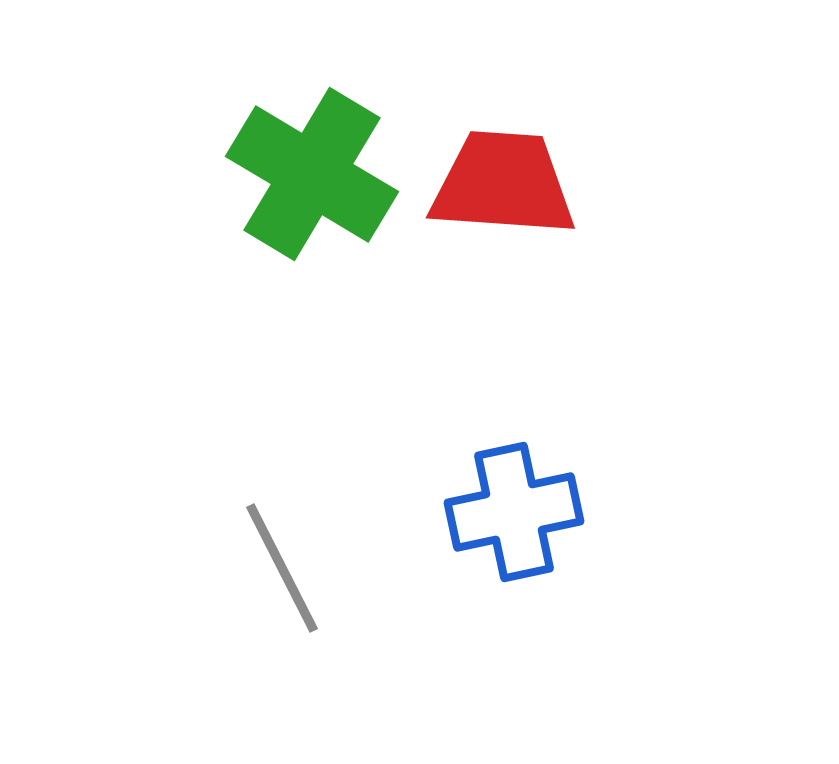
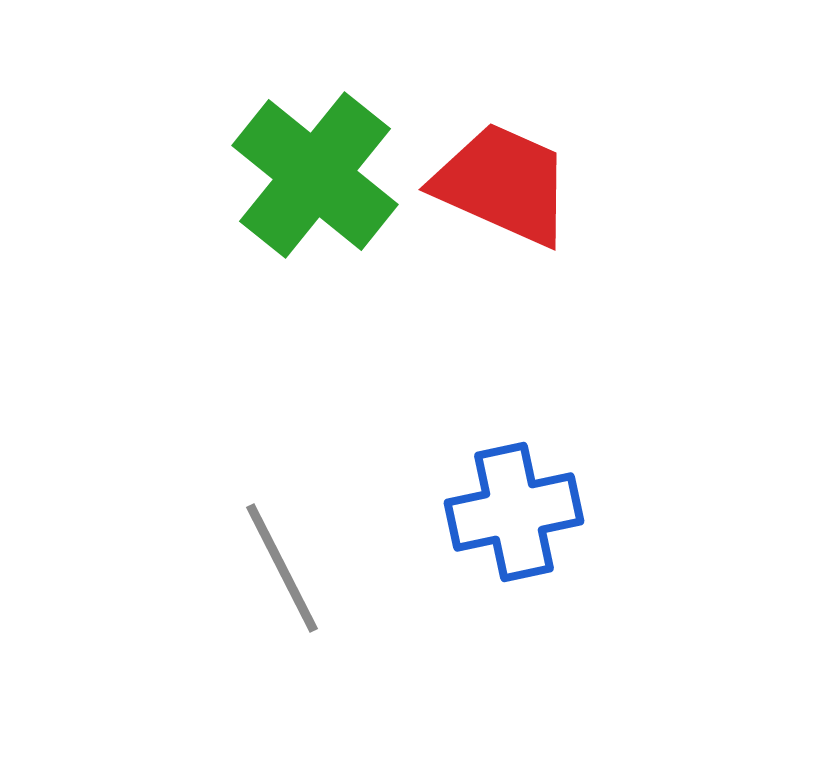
green cross: moved 3 px right, 1 px down; rotated 8 degrees clockwise
red trapezoid: rotated 20 degrees clockwise
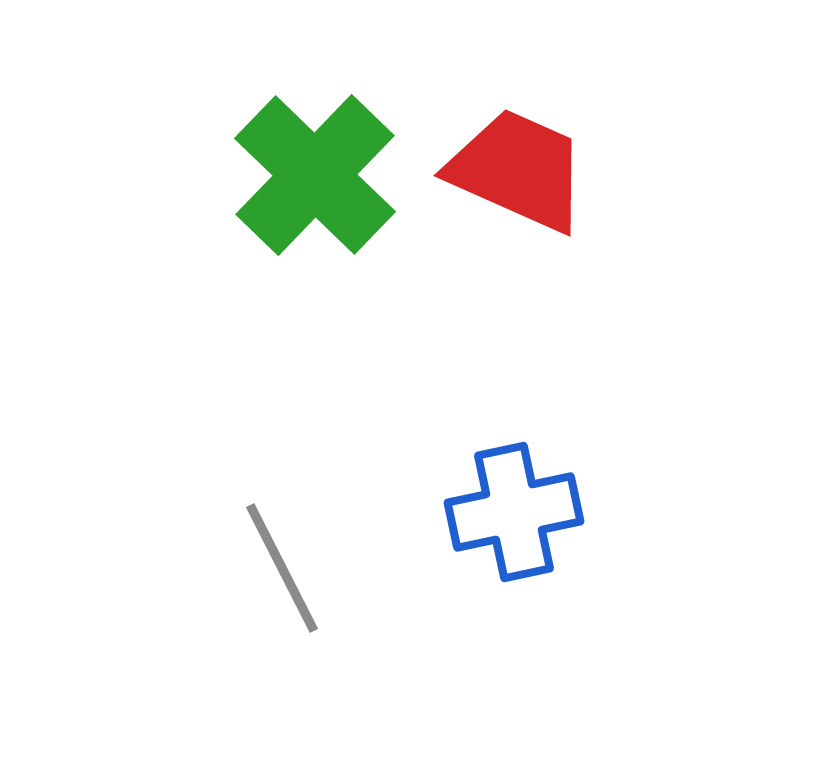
green cross: rotated 5 degrees clockwise
red trapezoid: moved 15 px right, 14 px up
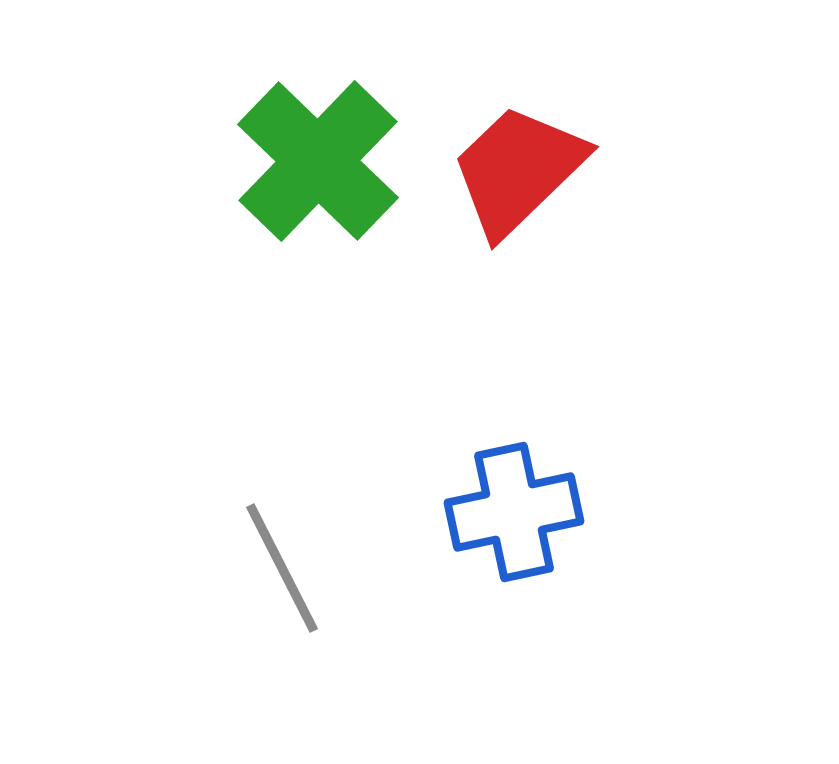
red trapezoid: rotated 68 degrees counterclockwise
green cross: moved 3 px right, 14 px up
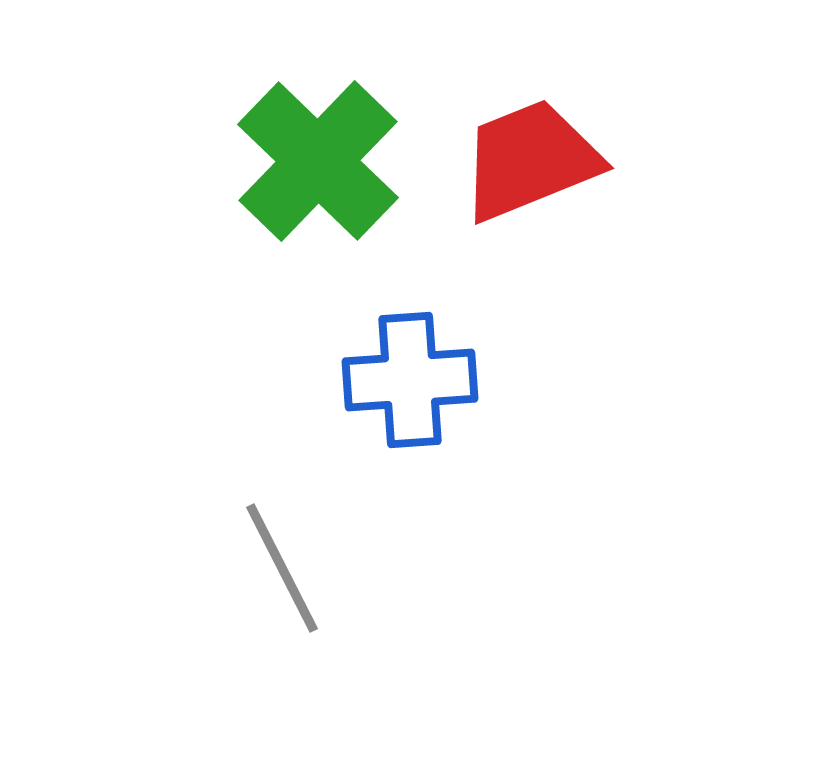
red trapezoid: moved 12 px right, 10 px up; rotated 22 degrees clockwise
blue cross: moved 104 px left, 132 px up; rotated 8 degrees clockwise
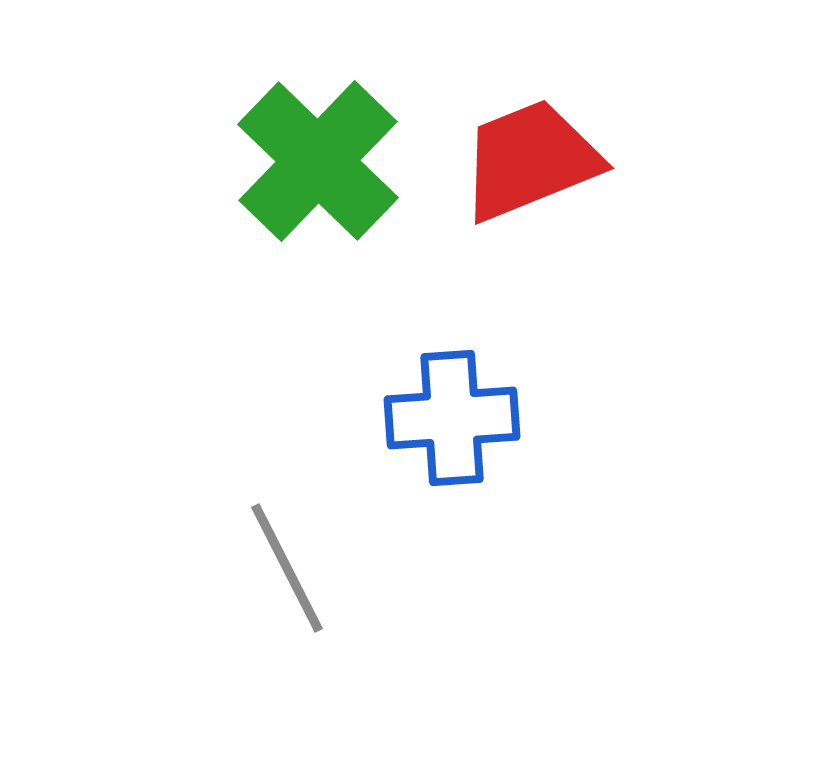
blue cross: moved 42 px right, 38 px down
gray line: moved 5 px right
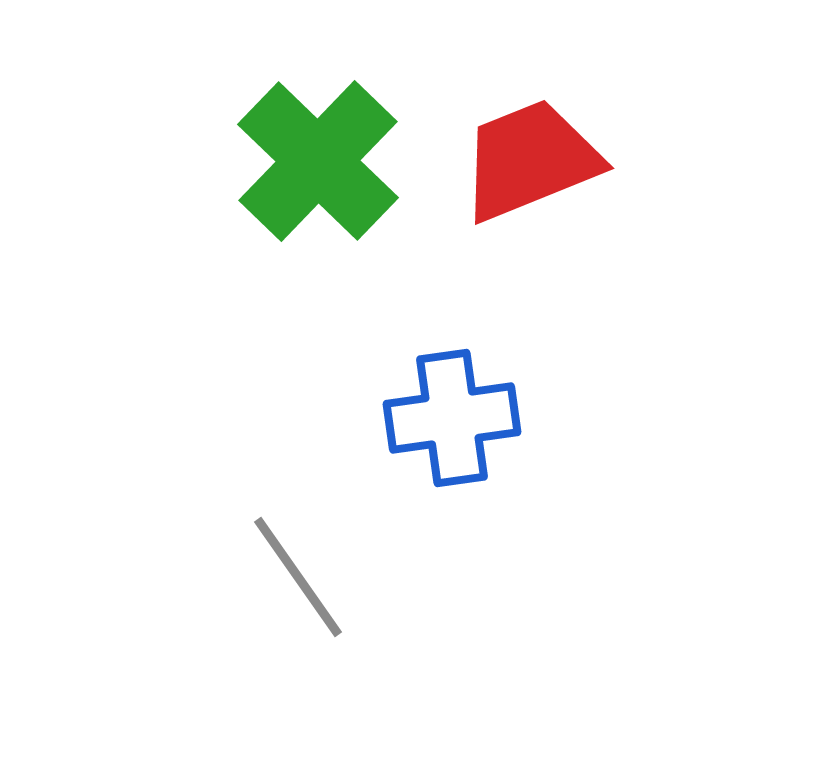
blue cross: rotated 4 degrees counterclockwise
gray line: moved 11 px right, 9 px down; rotated 8 degrees counterclockwise
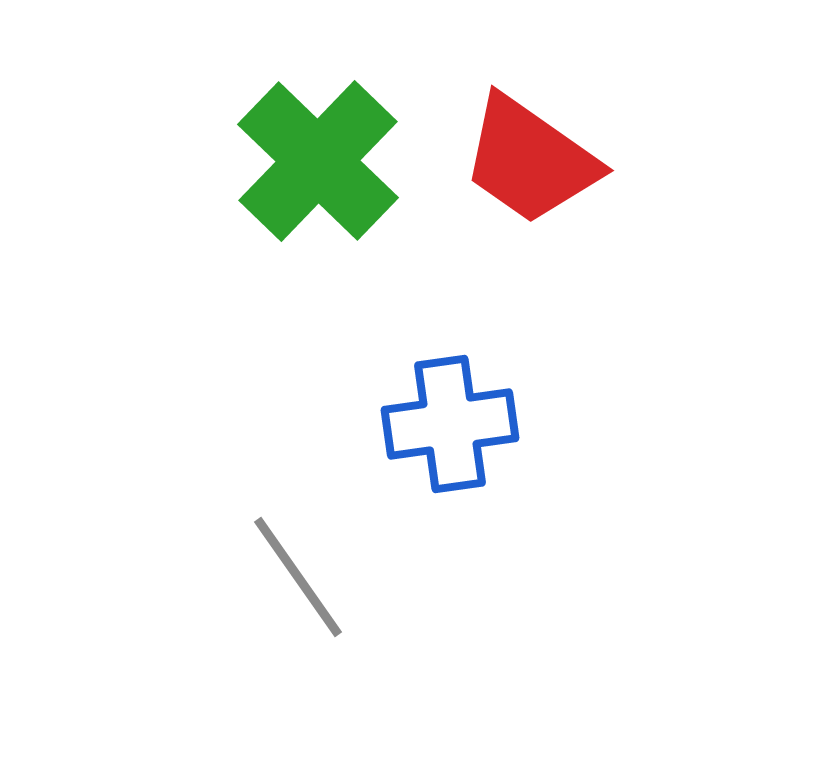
red trapezoid: rotated 123 degrees counterclockwise
blue cross: moved 2 px left, 6 px down
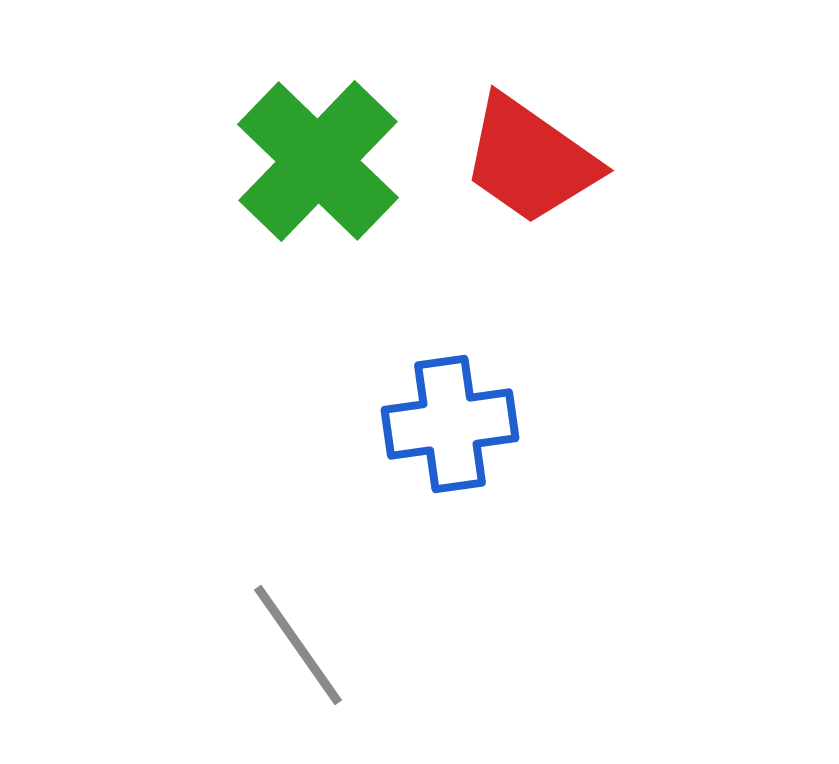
gray line: moved 68 px down
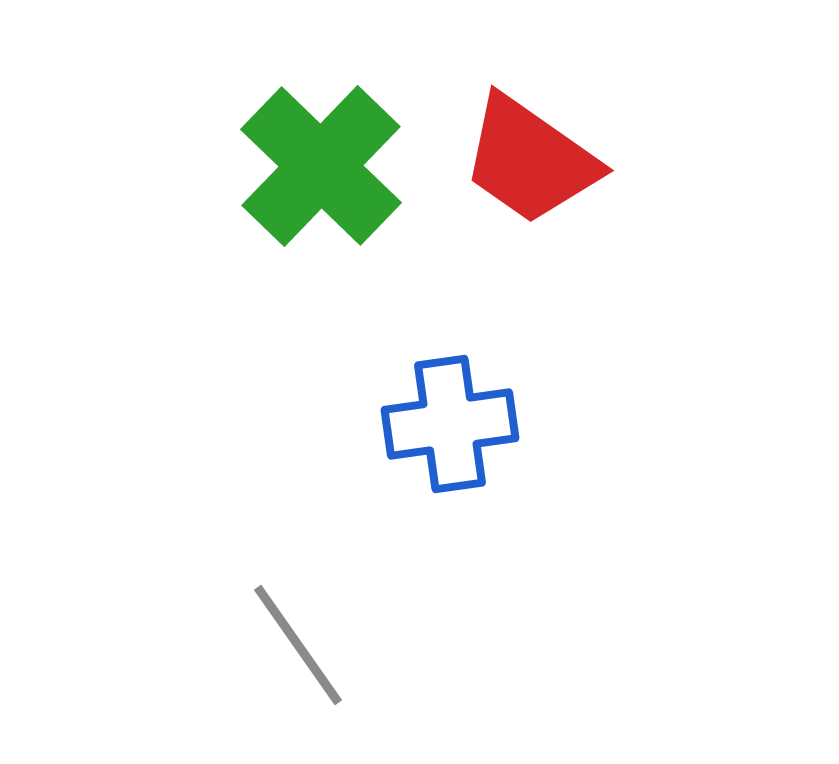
green cross: moved 3 px right, 5 px down
